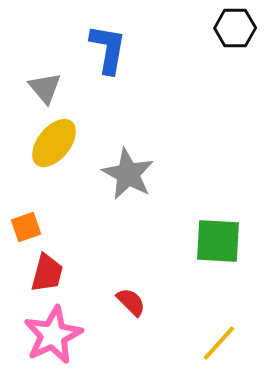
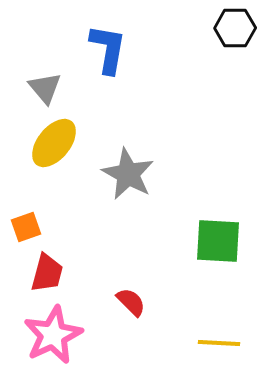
yellow line: rotated 51 degrees clockwise
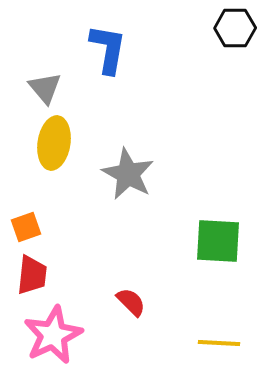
yellow ellipse: rotated 30 degrees counterclockwise
red trapezoid: moved 15 px left, 2 px down; rotated 9 degrees counterclockwise
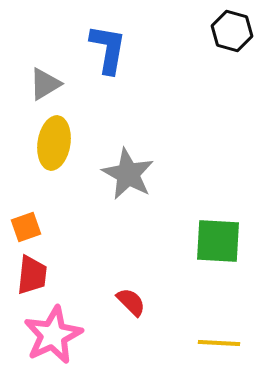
black hexagon: moved 3 px left, 3 px down; rotated 15 degrees clockwise
gray triangle: moved 4 px up; rotated 39 degrees clockwise
